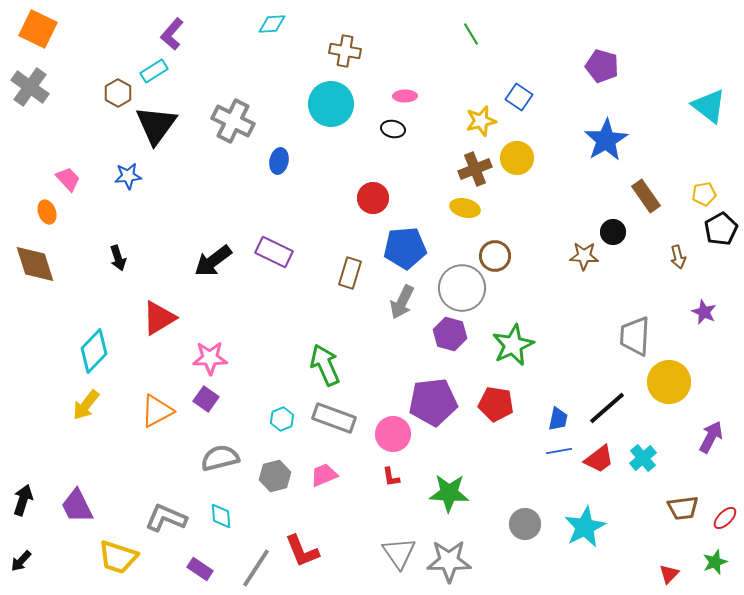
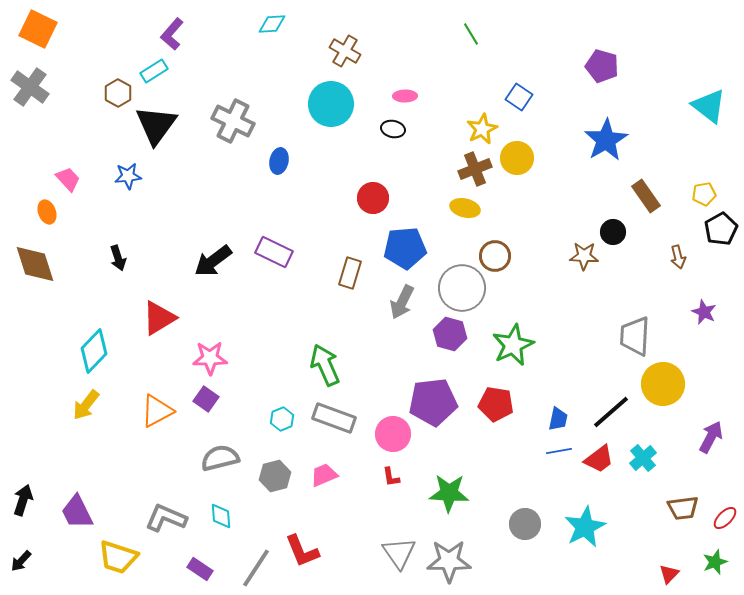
brown cross at (345, 51): rotated 20 degrees clockwise
yellow star at (481, 121): moved 1 px right, 8 px down; rotated 12 degrees counterclockwise
yellow circle at (669, 382): moved 6 px left, 2 px down
black line at (607, 408): moved 4 px right, 4 px down
purple trapezoid at (77, 506): moved 6 px down
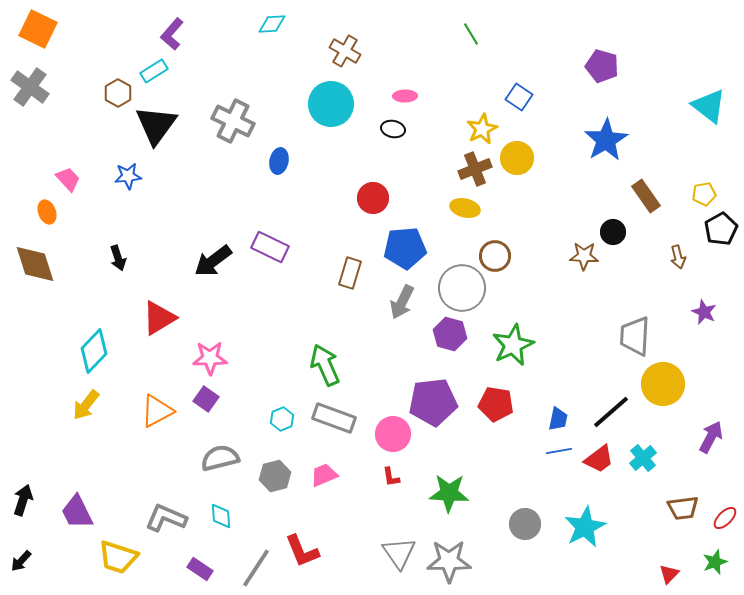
purple rectangle at (274, 252): moved 4 px left, 5 px up
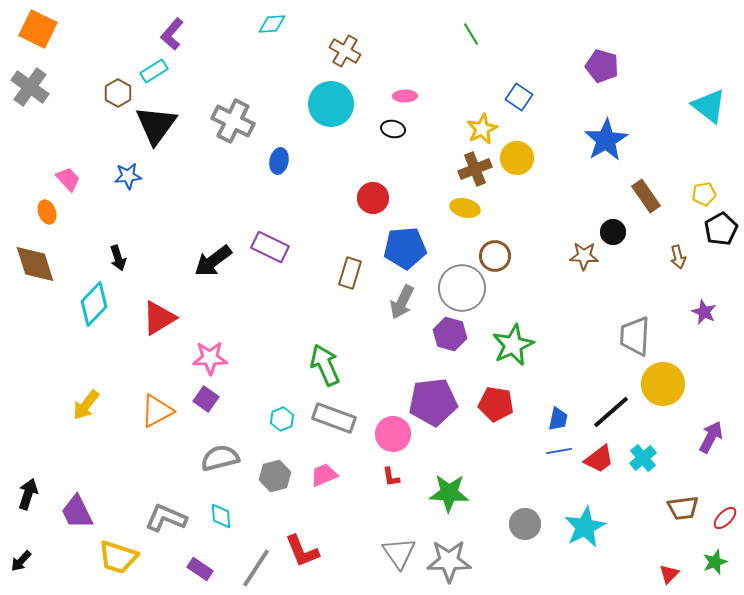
cyan diamond at (94, 351): moved 47 px up
black arrow at (23, 500): moved 5 px right, 6 px up
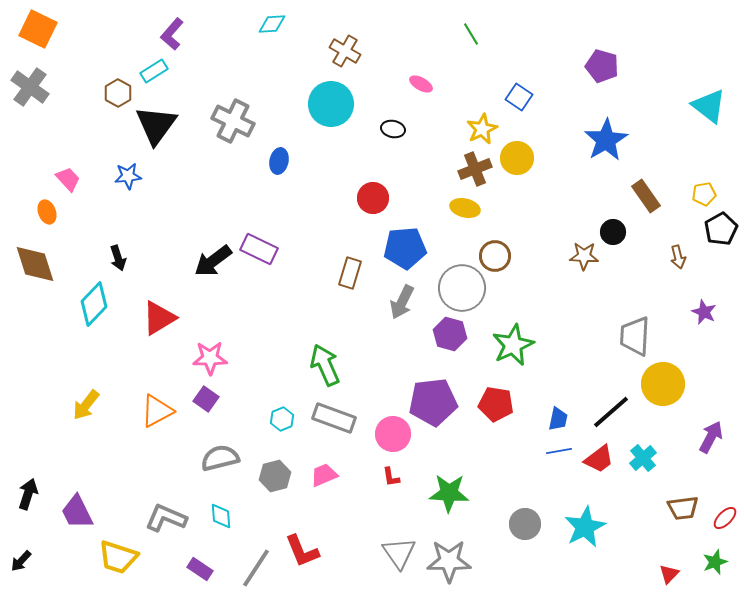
pink ellipse at (405, 96): moved 16 px right, 12 px up; rotated 30 degrees clockwise
purple rectangle at (270, 247): moved 11 px left, 2 px down
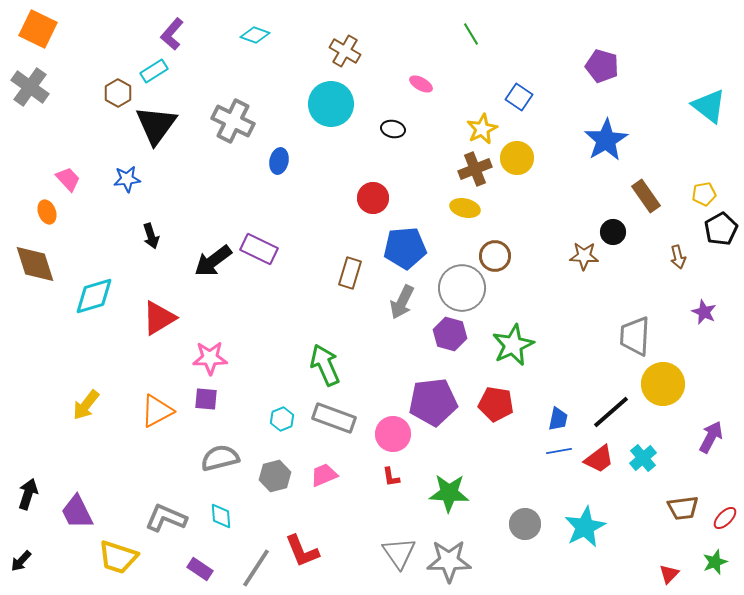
cyan diamond at (272, 24): moved 17 px left, 11 px down; rotated 24 degrees clockwise
blue star at (128, 176): moved 1 px left, 3 px down
black arrow at (118, 258): moved 33 px right, 22 px up
cyan diamond at (94, 304): moved 8 px up; rotated 30 degrees clockwise
purple square at (206, 399): rotated 30 degrees counterclockwise
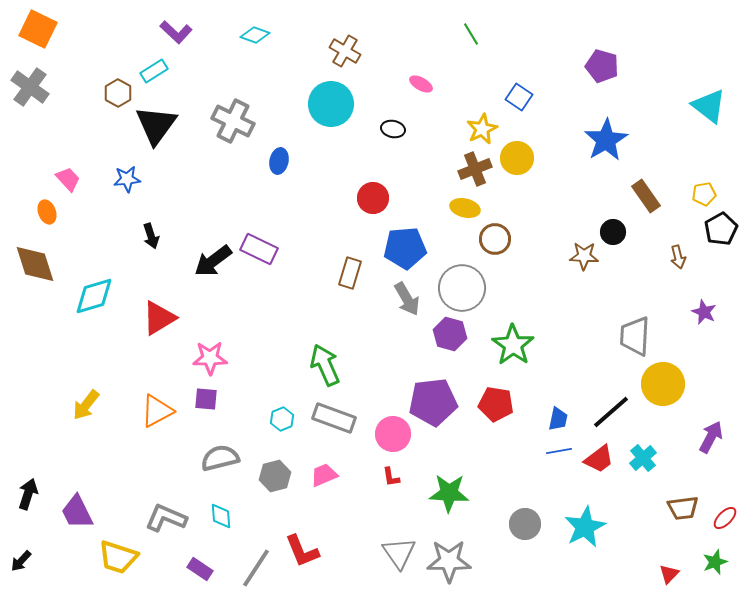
purple L-shape at (172, 34): moved 4 px right, 2 px up; rotated 88 degrees counterclockwise
brown circle at (495, 256): moved 17 px up
gray arrow at (402, 302): moved 5 px right, 3 px up; rotated 56 degrees counterclockwise
green star at (513, 345): rotated 12 degrees counterclockwise
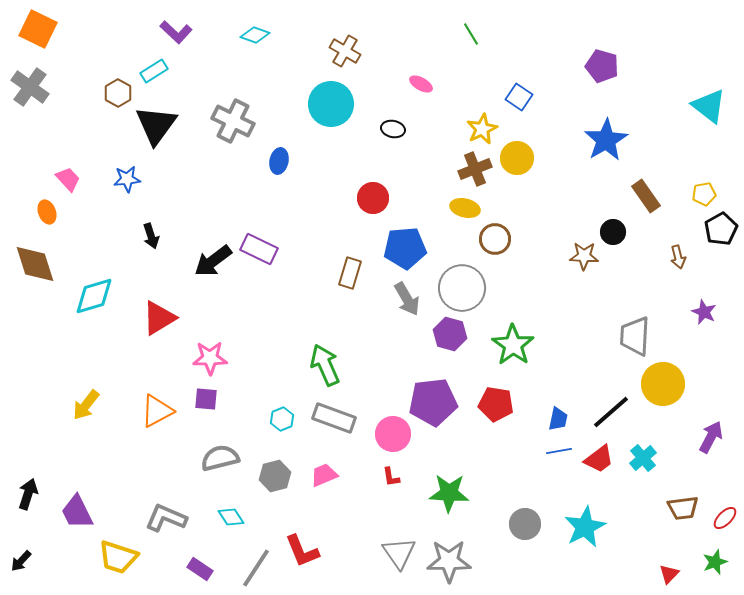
cyan diamond at (221, 516): moved 10 px right, 1 px down; rotated 28 degrees counterclockwise
